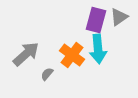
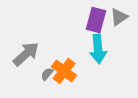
orange cross: moved 8 px left, 16 px down
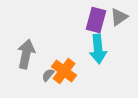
gray arrow: rotated 36 degrees counterclockwise
gray semicircle: moved 1 px right, 1 px down
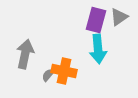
gray arrow: moved 1 px left
orange cross: rotated 25 degrees counterclockwise
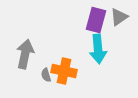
gray semicircle: moved 2 px left; rotated 56 degrees counterclockwise
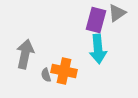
gray triangle: moved 2 px left, 4 px up
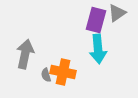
orange cross: moved 1 px left, 1 px down
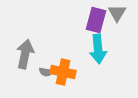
gray triangle: rotated 24 degrees counterclockwise
gray semicircle: moved 3 px up; rotated 64 degrees counterclockwise
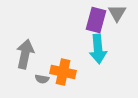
gray semicircle: moved 4 px left, 7 px down
